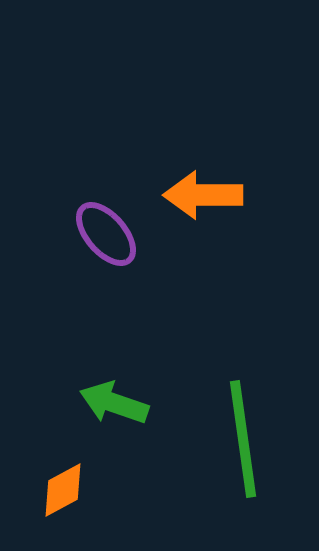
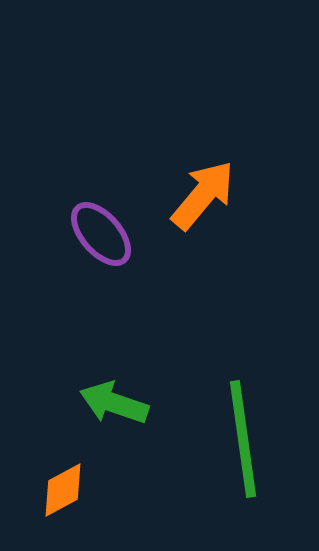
orange arrow: rotated 130 degrees clockwise
purple ellipse: moved 5 px left
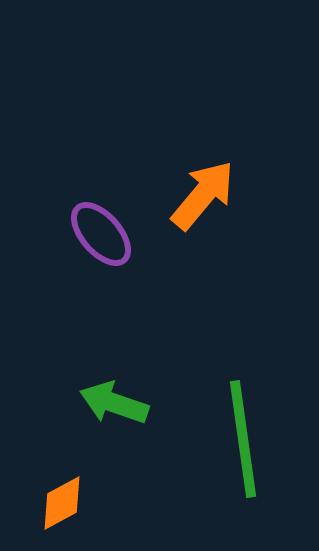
orange diamond: moved 1 px left, 13 px down
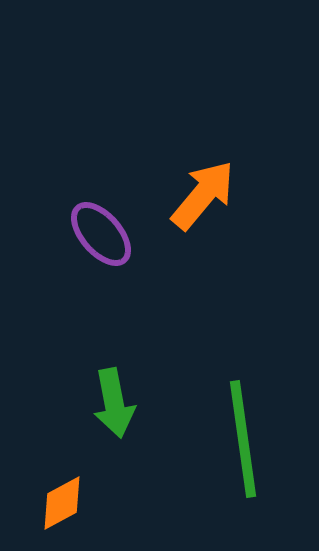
green arrow: rotated 120 degrees counterclockwise
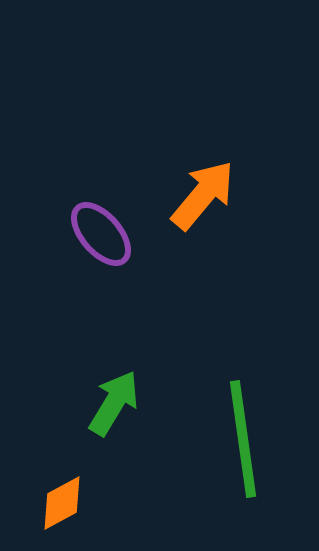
green arrow: rotated 138 degrees counterclockwise
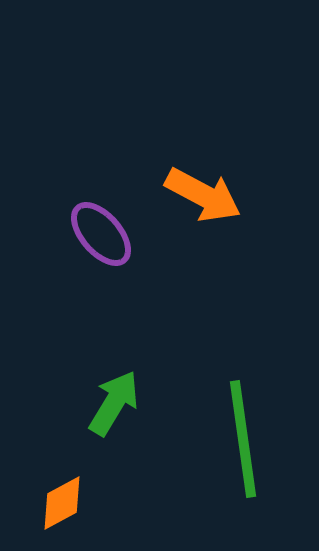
orange arrow: rotated 78 degrees clockwise
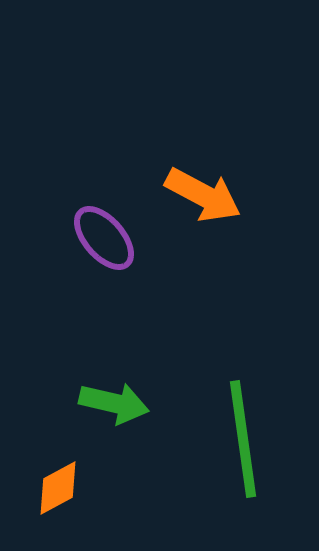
purple ellipse: moved 3 px right, 4 px down
green arrow: rotated 72 degrees clockwise
orange diamond: moved 4 px left, 15 px up
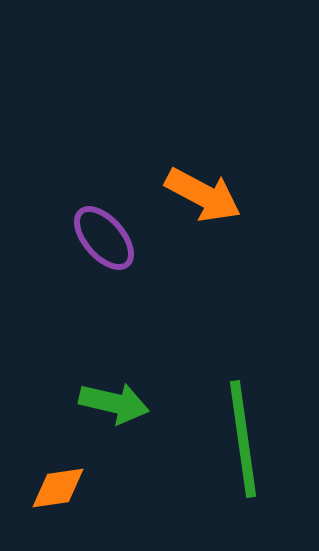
orange diamond: rotated 20 degrees clockwise
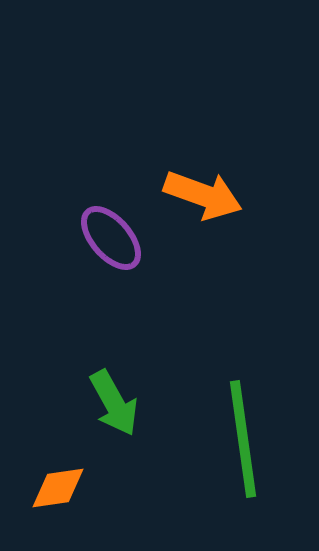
orange arrow: rotated 8 degrees counterclockwise
purple ellipse: moved 7 px right
green arrow: rotated 48 degrees clockwise
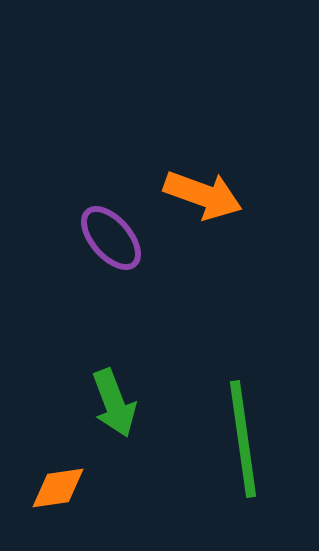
green arrow: rotated 8 degrees clockwise
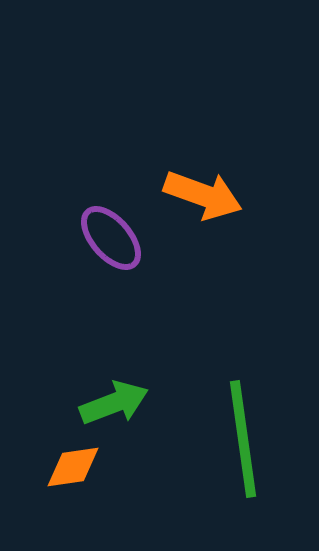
green arrow: rotated 90 degrees counterclockwise
orange diamond: moved 15 px right, 21 px up
